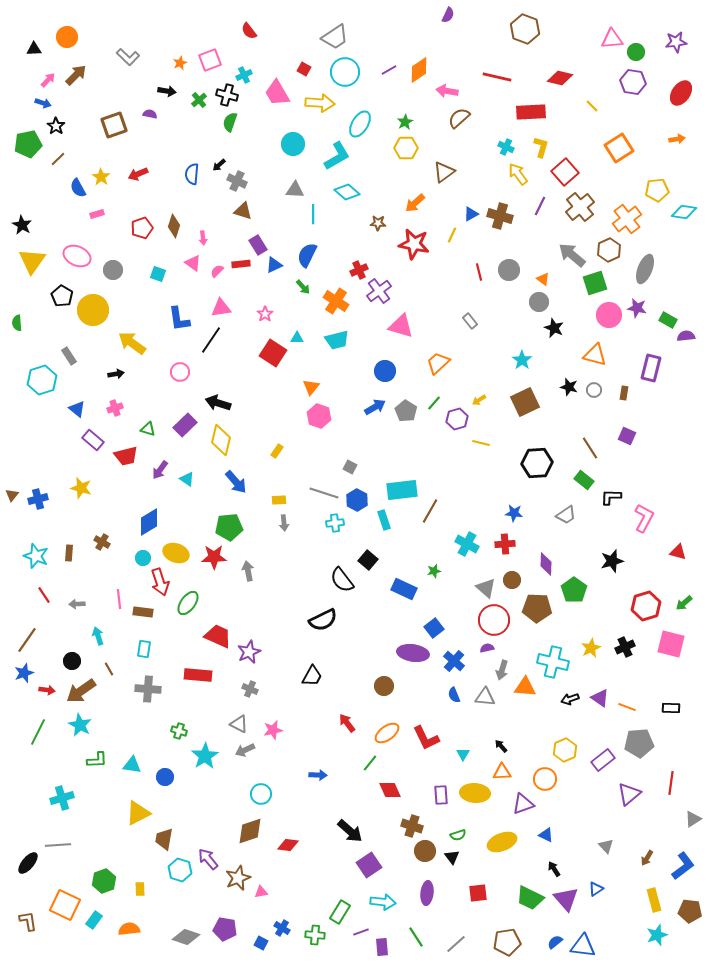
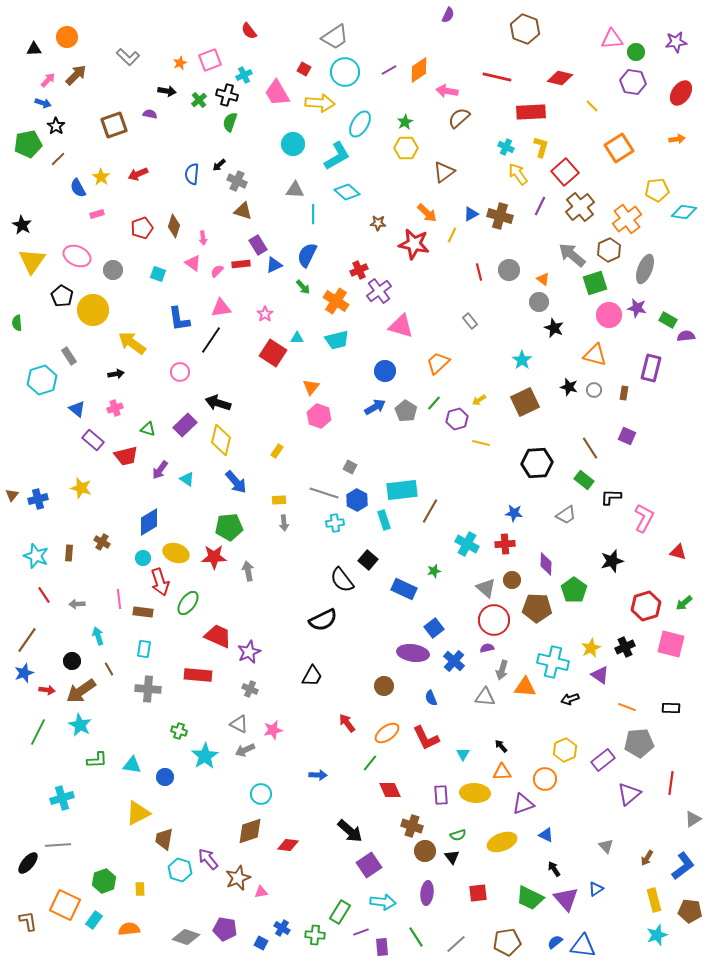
orange arrow at (415, 203): moved 12 px right, 10 px down; rotated 95 degrees counterclockwise
blue semicircle at (454, 695): moved 23 px left, 3 px down
purple triangle at (600, 698): moved 23 px up
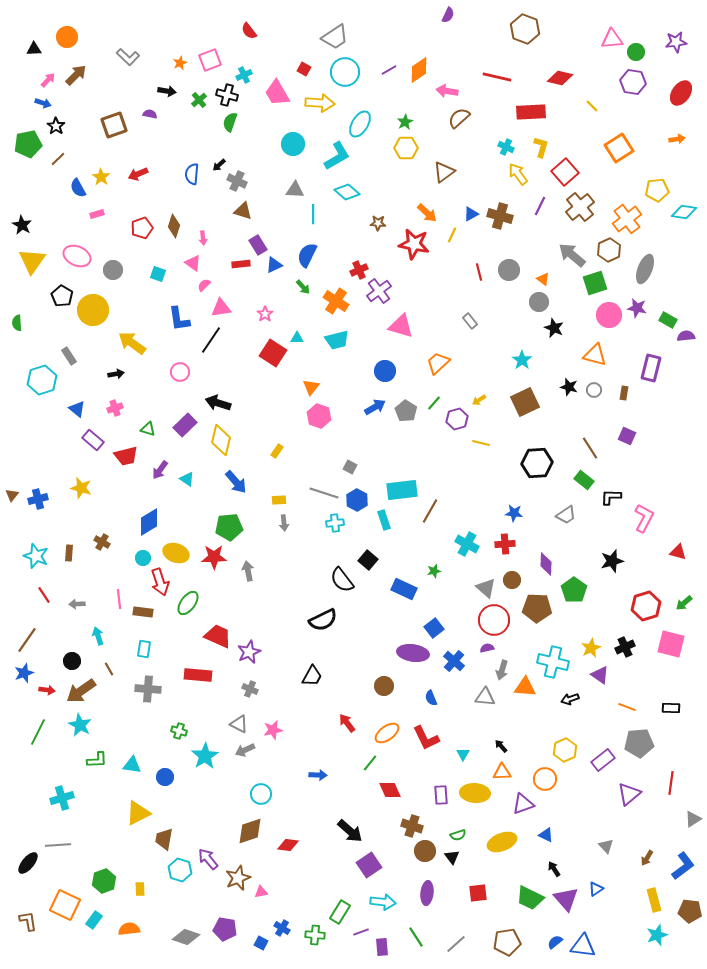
pink semicircle at (217, 271): moved 13 px left, 14 px down
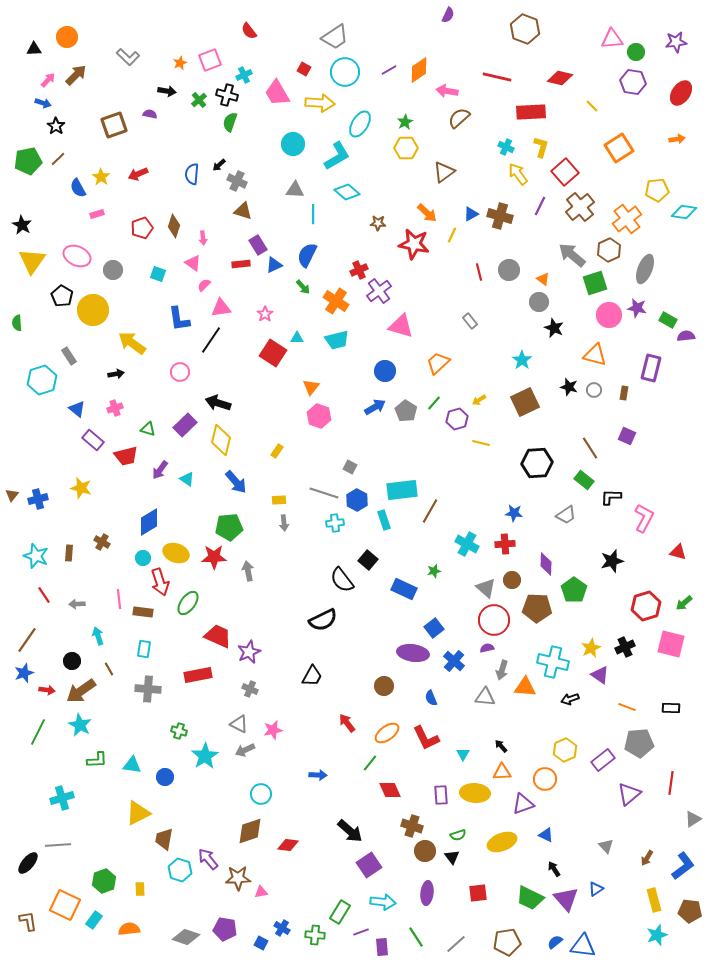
green pentagon at (28, 144): moved 17 px down
red rectangle at (198, 675): rotated 16 degrees counterclockwise
brown star at (238, 878): rotated 20 degrees clockwise
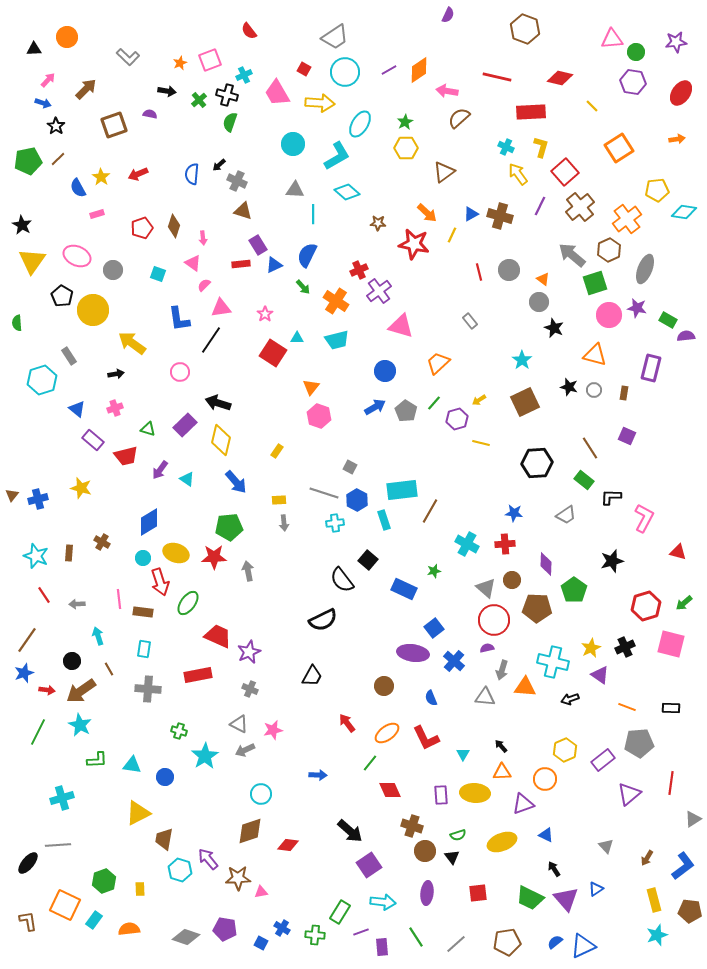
brown arrow at (76, 75): moved 10 px right, 14 px down
blue triangle at (583, 946): rotated 32 degrees counterclockwise
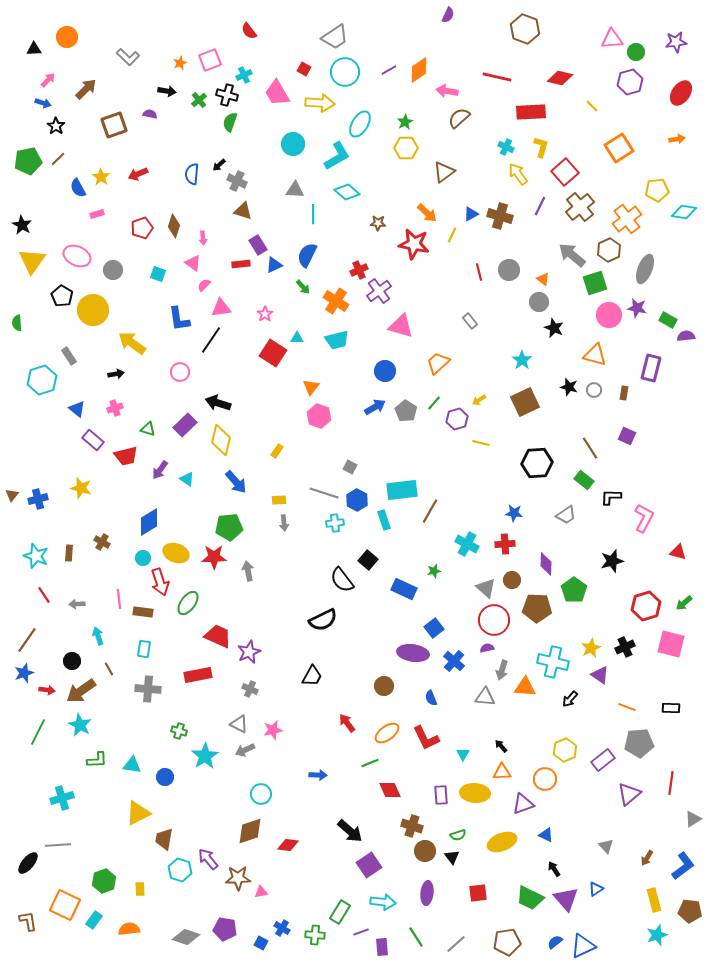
purple hexagon at (633, 82): moved 3 px left; rotated 25 degrees counterclockwise
black arrow at (570, 699): rotated 30 degrees counterclockwise
green line at (370, 763): rotated 30 degrees clockwise
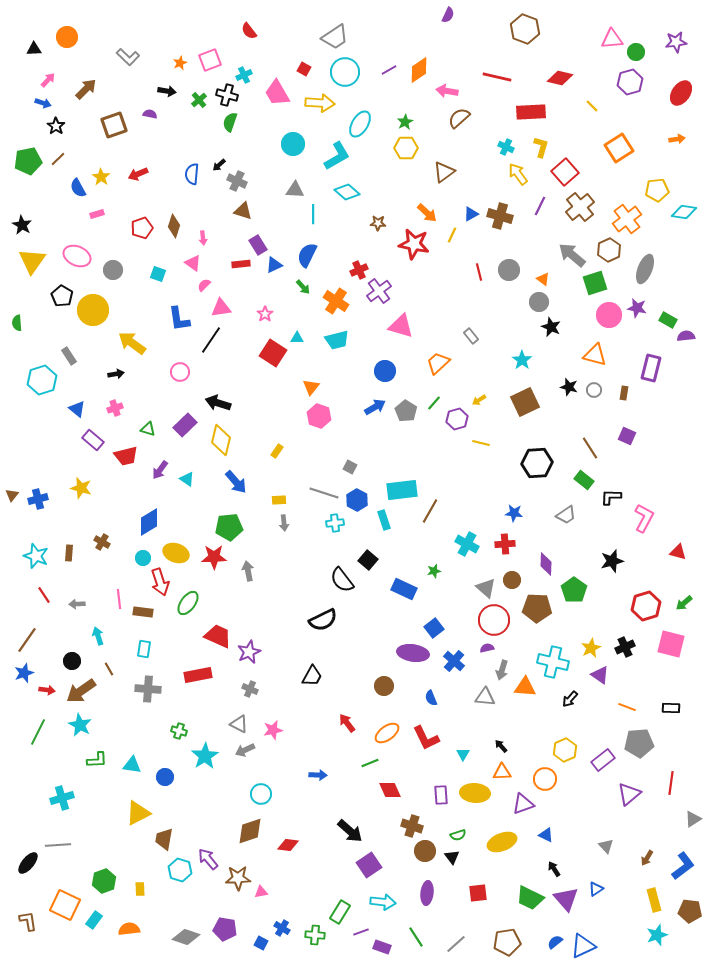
gray rectangle at (470, 321): moved 1 px right, 15 px down
black star at (554, 328): moved 3 px left, 1 px up
purple rectangle at (382, 947): rotated 66 degrees counterclockwise
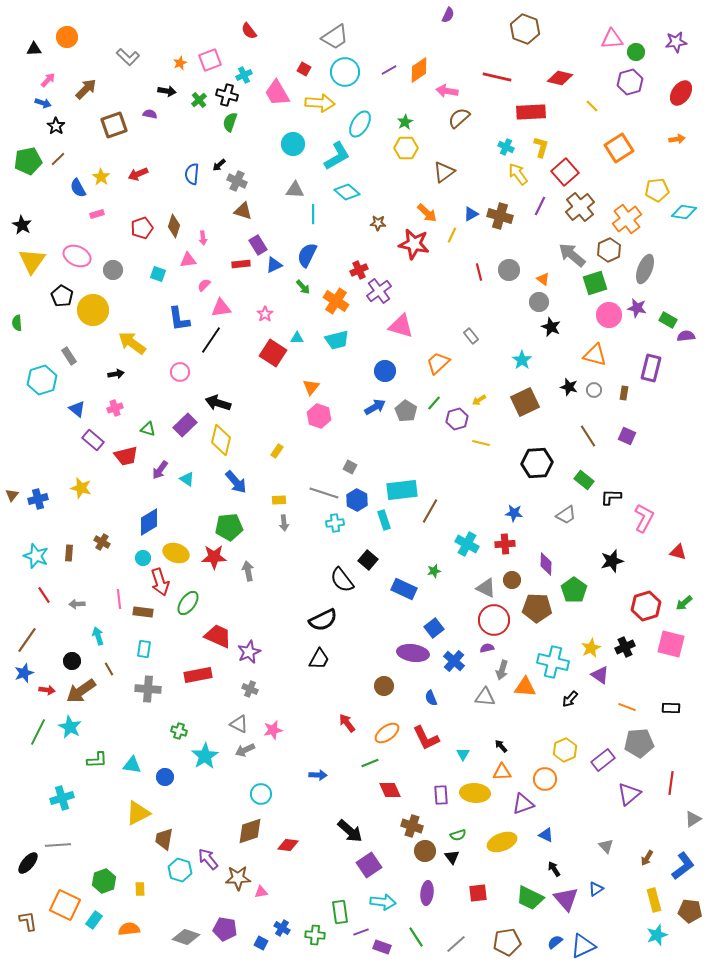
pink triangle at (193, 263): moved 5 px left, 3 px up; rotated 42 degrees counterclockwise
brown line at (590, 448): moved 2 px left, 12 px up
gray triangle at (486, 588): rotated 15 degrees counterclockwise
black trapezoid at (312, 676): moved 7 px right, 17 px up
cyan star at (80, 725): moved 10 px left, 2 px down
green rectangle at (340, 912): rotated 40 degrees counterclockwise
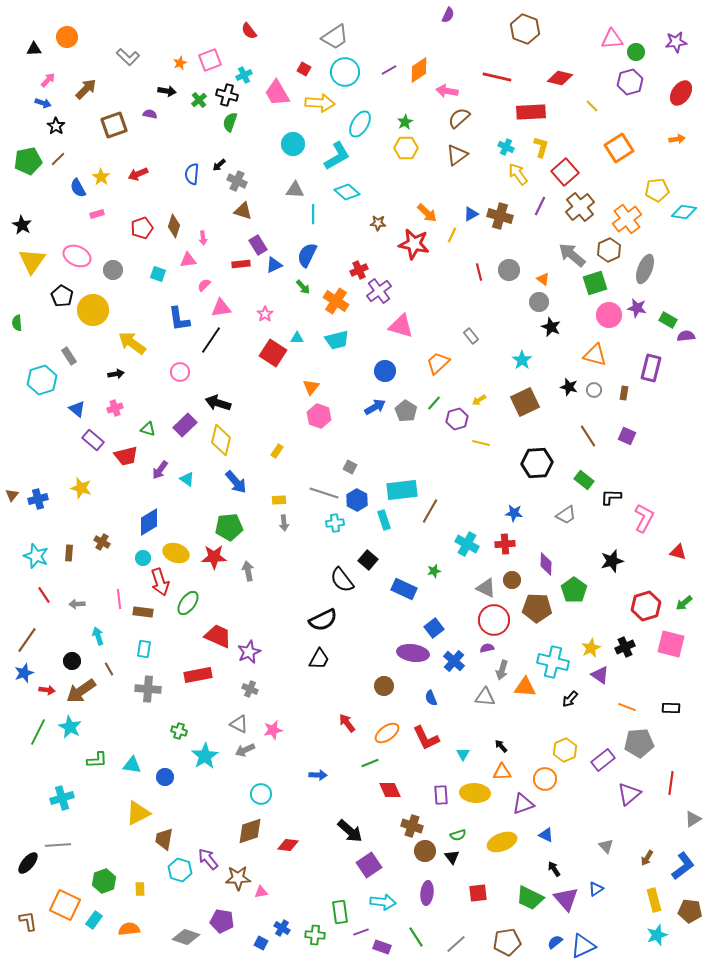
brown triangle at (444, 172): moved 13 px right, 17 px up
purple pentagon at (225, 929): moved 3 px left, 8 px up
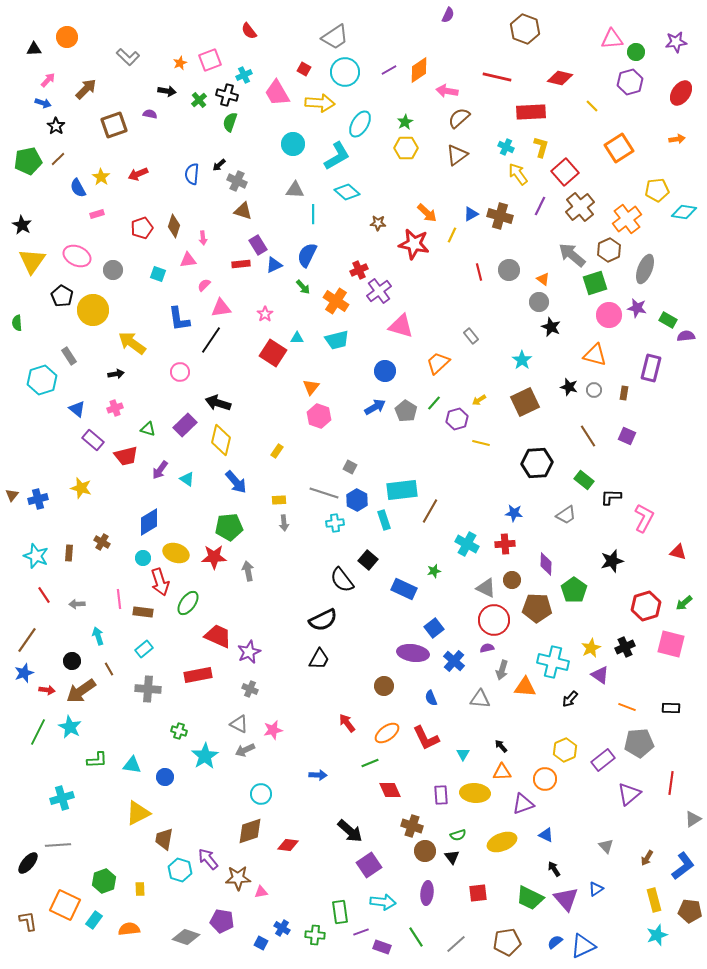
cyan rectangle at (144, 649): rotated 42 degrees clockwise
gray triangle at (485, 697): moved 5 px left, 2 px down
